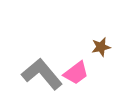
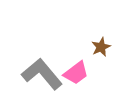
brown star: rotated 12 degrees counterclockwise
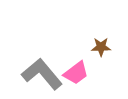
brown star: rotated 24 degrees clockwise
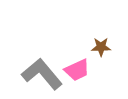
pink trapezoid: moved 1 px right, 3 px up; rotated 12 degrees clockwise
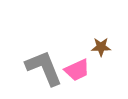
gray L-shape: moved 2 px right, 6 px up; rotated 18 degrees clockwise
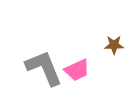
brown star: moved 13 px right, 2 px up
